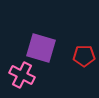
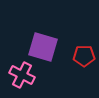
purple square: moved 2 px right, 1 px up
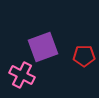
purple square: rotated 36 degrees counterclockwise
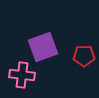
pink cross: rotated 20 degrees counterclockwise
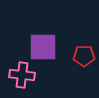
purple square: rotated 20 degrees clockwise
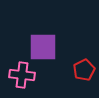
red pentagon: moved 14 px down; rotated 25 degrees counterclockwise
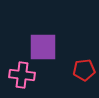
red pentagon: rotated 20 degrees clockwise
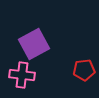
purple square: moved 9 px left, 3 px up; rotated 28 degrees counterclockwise
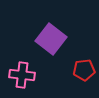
purple square: moved 17 px right, 5 px up; rotated 24 degrees counterclockwise
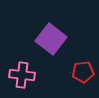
red pentagon: moved 1 px left, 2 px down
